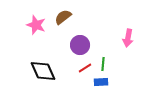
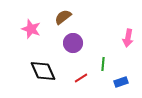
pink star: moved 5 px left, 4 px down
purple circle: moved 7 px left, 2 px up
red line: moved 4 px left, 10 px down
blue rectangle: moved 20 px right; rotated 16 degrees counterclockwise
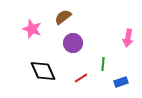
pink star: moved 1 px right
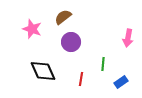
purple circle: moved 2 px left, 1 px up
red line: moved 1 px down; rotated 48 degrees counterclockwise
blue rectangle: rotated 16 degrees counterclockwise
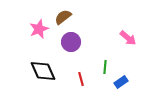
pink star: moved 7 px right; rotated 30 degrees clockwise
pink arrow: rotated 60 degrees counterclockwise
green line: moved 2 px right, 3 px down
red line: rotated 24 degrees counterclockwise
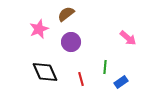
brown semicircle: moved 3 px right, 3 px up
black diamond: moved 2 px right, 1 px down
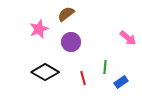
black diamond: rotated 36 degrees counterclockwise
red line: moved 2 px right, 1 px up
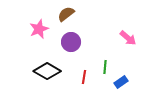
black diamond: moved 2 px right, 1 px up
red line: moved 1 px right, 1 px up; rotated 24 degrees clockwise
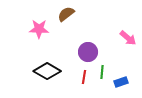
pink star: rotated 24 degrees clockwise
purple circle: moved 17 px right, 10 px down
green line: moved 3 px left, 5 px down
blue rectangle: rotated 16 degrees clockwise
